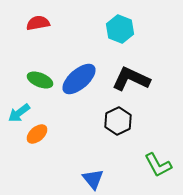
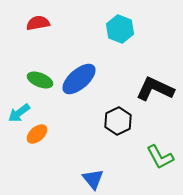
black L-shape: moved 24 px right, 10 px down
green L-shape: moved 2 px right, 8 px up
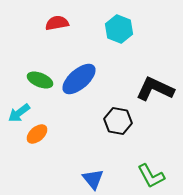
red semicircle: moved 19 px right
cyan hexagon: moved 1 px left
black hexagon: rotated 24 degrees counterclockwise
green L-shape: moved 9 px left, 19 px down
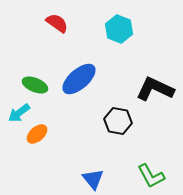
red semicircle: rotated 45 degrees clockwise
green ellipse: moved 5 px left, 5 px down
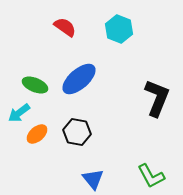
red semicircle: moved 8 px right, 4 px down
black L-shape: moved 2 px right, 9 px down; rotated 87 degrees clockwise
black hexagon: moved 41 px left, 11 px down
